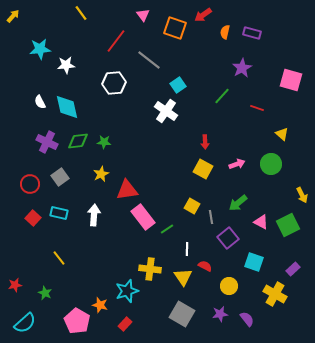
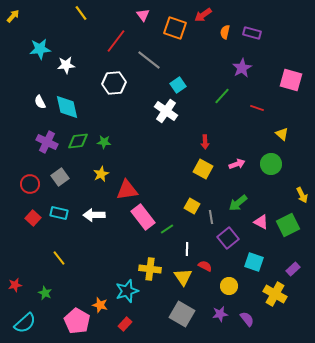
white arrow at (94, 215): rotated 95 degrees counterclockwise
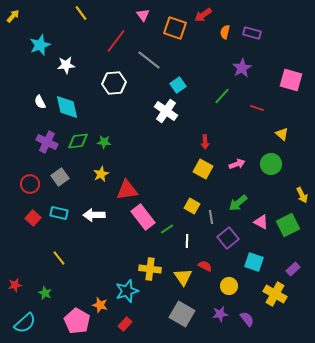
cyan star at (40, 49): moved 4 px up; rotated 15 degrees counterclockwise
white line at (187, 249): moved 8 px up
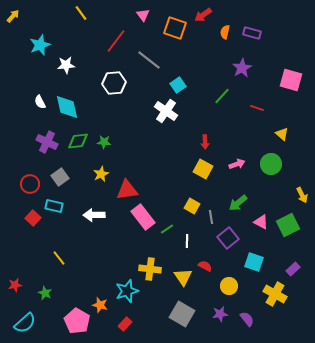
cyan rectangle at (59, 213): moved 5 px left, 7 px up
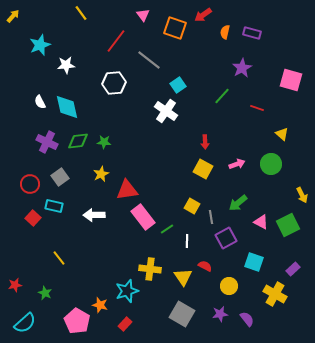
purple square at (228, 238): moved 2 px left; rotated 10 degrees clockwise
